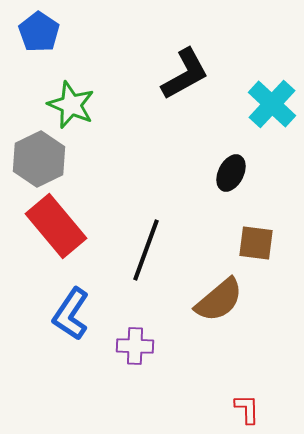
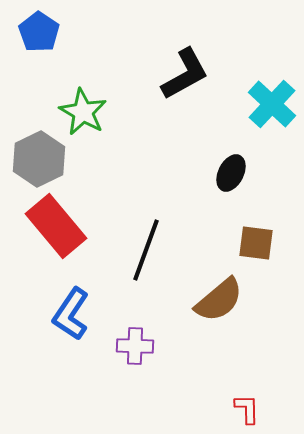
green star: moved 12 px right, 7 px down; rotated 6 degrees clockwise
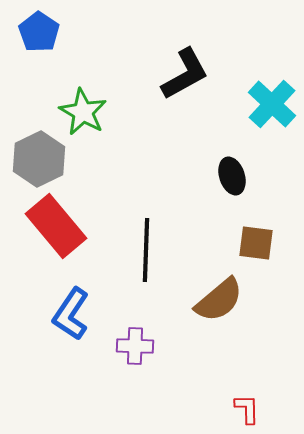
black ellipse: moved 1 px right, 3 px down; rotated 45 degrees counterclockwise
black line: rotated 18 degrees counterclockwise
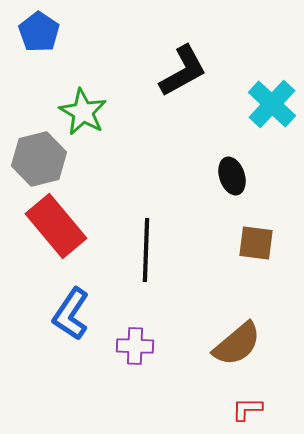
black L-shape: moved 2 px left, 3 px up
gray hexagon: rotated 12 degrees clockwise
brown semicircle: moved 18 px right, 44 px down
red L-shape: rotated 88 degrees counterclockwise
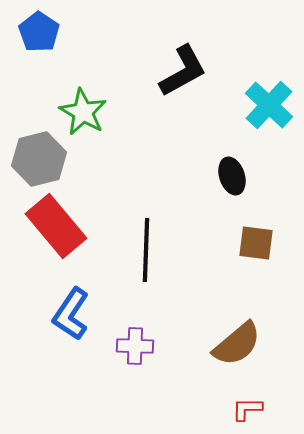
cyan cross: moved 3 px left, 1 px down
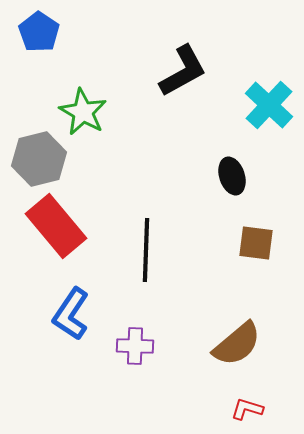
red L-shape: rotated 16 degrees clockwise
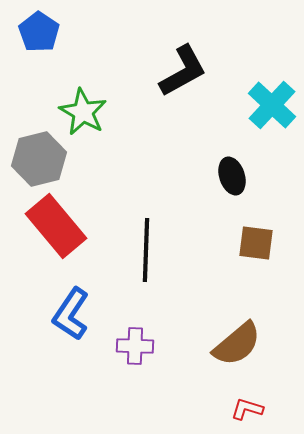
cyan cross: moved 3 px right
